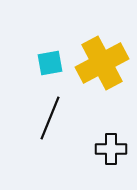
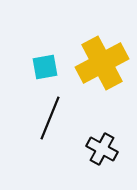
cyan square: moved 5 px left, 4 px down
black cross: moved 9 px left; rotated 28 degrees clockwise
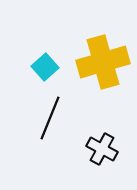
yellow cross: moved 1 px right, 1 px up; rotated 12 degrees clockwise
cyan square: rotated 32 degrees counterclockwise
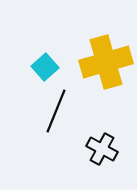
yellow cross: moved 3 px right
black line: moved 6 px right, 7 px up
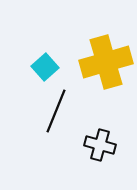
black cross: moved 2 px left, 4 px up; rotated 12 degrees counterclockwise
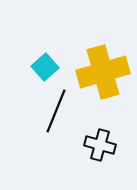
yellow cross: moved 3 px left, 10 px down
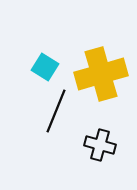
cyan square: rotated 16 degrees counterclockwise
yellow cross: moved 2 px left, 2 px down
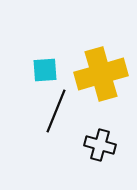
cyan square: moved 3 px down; rotated 36 degrees counterclockwise
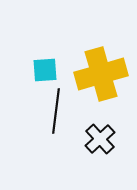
black line: rotated 15 degrees counterclockwise
black cross: moved 6 px up; rotated 32 degrees clockwise
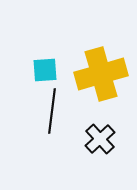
black line: moved 4 px left
